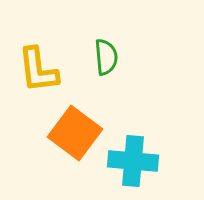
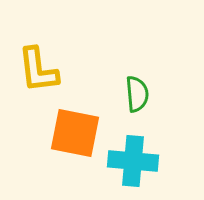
green semicircle: moved 31 px right, 37 px down
orange square: rotated 26 degrees counterclockwise
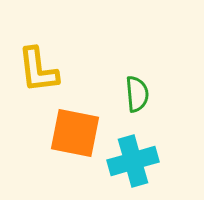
cyan cross: rotated 21 degrees counterclockwise
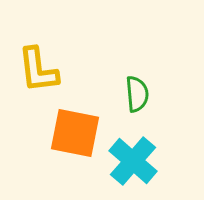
cyan cross: rotated 33 degrees counterclockwise
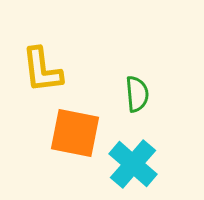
yellow L-shape: moved 4 px right
cyan cross: moved 3 px down
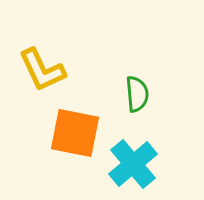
yellow L-shape: rotated 18 degrees counterclockwise
cyan cross: rotated 9 degrees clockwise
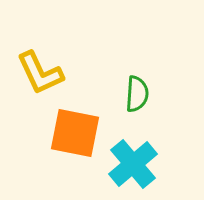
yellow L-shape: moved 2 px left, 3 px down
green semicircle: rotated 9 degrees clockwise
